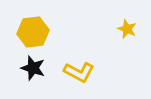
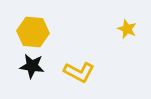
yellow hexagon: rotated 12 degrees clockwise
black star: moved 1 px left, 2 px up; rotated 10 degrees counterclockwise
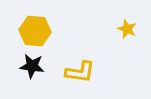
yellow hexagon: moved 2 px right, 1 px up
yellow L-shape: moved 1 px right; rotated 20 degrees counterclockwise
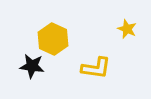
yellow hexagon: moved 18 px right, 8 px down; rotated 20 degrees clockwise
yellow L-shape: moved 16 px right, 4 px up
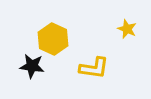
yellow L-shape: moved 2 px left
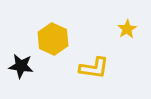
yellow star: rotated 18 degrees clockwise
black star: moved 11 px left
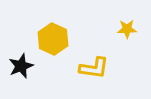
yellow star: rotated 30 degrees clockwise
black star: rotated 30 degrees counterclockwise
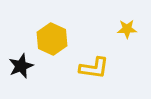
yellow hexagon: moved 1 px left
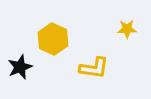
yellow hexagon: moved 1 px right
black star: moved 1 px left, 1 px down
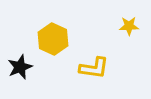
yellow star: moved 2 px right, 3 px up
